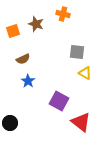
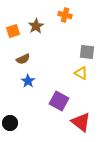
orange cross: moved 2 px right, 1 px down
brown star: moved 2 px down; rotated 21 degrees clockwise
gray square: moved 10 px right
yellow triangle: moved 4 px left
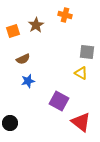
brown star: moved 1 px up
blue star: rotated 24 degrees clockwise
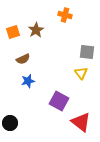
brown star: moved 5 px down
orange square: moved 1 px down
yellow triangle: rotated 24 degrees clockwise
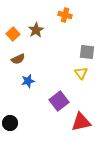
orange square: moved 2 px down; rotated 24 degrees counterclockwise
brown semicircle: moved 5 px left
purple square: rotated 24 degrees clockwise
red triangle: rotated 50 degrees counterclockwise
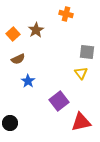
orange cross: moved 1 px right, 1 px up
blue star: rotated 24 degrees counterclockwise
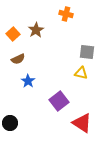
yellow triangle: rotated 40 degrees counterclockwise
red triangle: moved 1 px right, 1 px down; rotated 45 degrees clockwise
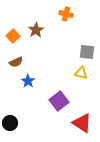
orange square: moved 2 px down
brown semicircle: moved 2 px left, 3 px down
